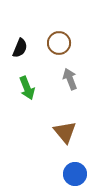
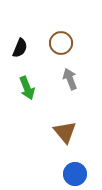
brown circle: moved 2 px right
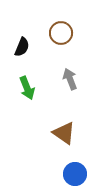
brown circle: moved 10 px up
black semicircle: moved 2 px right, 1 px up
brown triangle: moved 1 px left, 1 px down; rotated 15 degrees counterclockwise
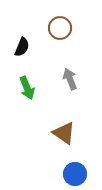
brown circle: moved 1 px left, 5 px up
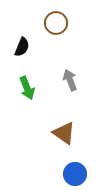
brown circle: moved 4 px left, 5 px up
gray arrow: moved 1 px down
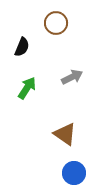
gray arrow: moved 2 px right, 3 px up; rotated 85 degrees clockwise
green arrow: rotated 125 degrees counterclockwise
brown triangle: moved 1 px right, 1 px down
blue circle: moved 1 px left, 1 px up
